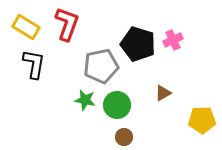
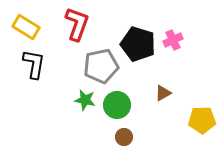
red L-shape: moved 10 px right
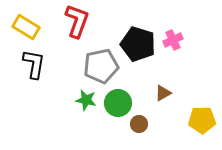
red L-shape: moved 3 px up
green star: moved 1 px right
green circle: moved 1 px right, 2 px up
brown circle: moved 15 px right, 13 px up
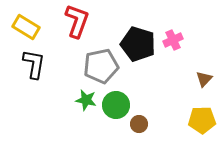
brown triangle: moved 41 px right, 14 px up; rotated 18 degrees counterclockwise
green circle: moved 2 px left, 2 px down
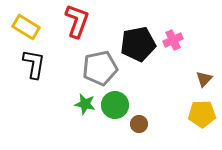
black pentagon: rotated 28 degrees counterclockwise
gray pentagon: moved 1 px left, 2 px down
green star: moved 1 px left, 4 px down
green circle: moved 1 px left
yellow pentagon: moved 6 px up
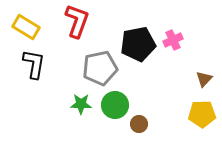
green star: moved 4 px left; rotated 10 degrees counterclockwise
